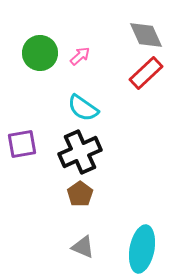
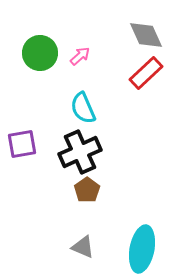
cyan semicircle: rotated 32 degrees clockwise
brown pentagon: moved 7 px right, 4 px up
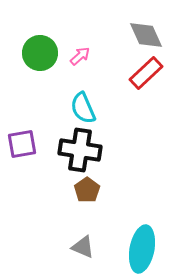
black cross: moved 2 px up; rotated 33 degrees clockwise
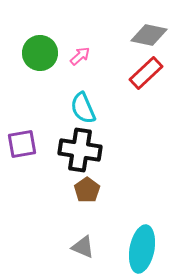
gray diamond: moved 3 px right; rotated 54 degrees counterclockwise
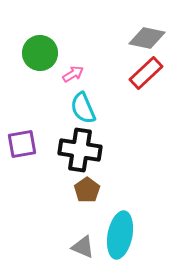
gray diamond: moved 2 px left, 3 px down
pink arrow: moved 7 px left, 18 px down; rotated 10 degrees clockwise
cyan ellipse: moved 22 px left, 14 px up
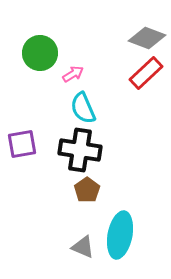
gray diamond: rotated 9 degrees clockwise
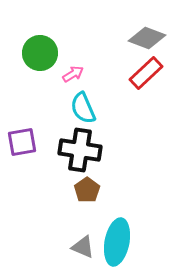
purple square: moved 2 px up
cyan ellipse: moved 3 px left, 7 px down
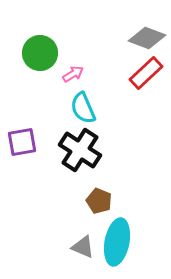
black cross: rotated 24 degrees clockwise
brown pentagon: moved 12 px right, 11 px down; rotated 15 degrees counterclockwise
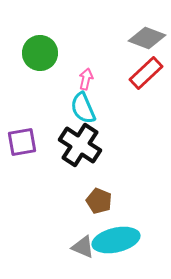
pink arrow: moved 13 px right, 5 px down; rotated 45 degrees counterclockwise
black cross: moved 5 px up
cyan ellipse: moved 1 px left, 2 px up; rotated 66 degrees clockwise
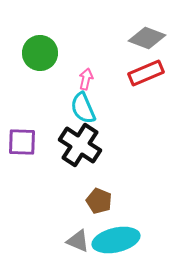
red rectangle: rotated 20 degrees clockwise
purple square: rotated 12 degrees clockwise
gray triangle: moved 5 px left, 6 px up
